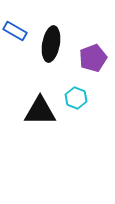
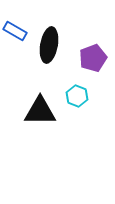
black ellipse: moved 2 px left, 1 px down
cyan hexagon: moved 1 px right, 2 px up
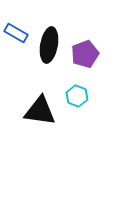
blue rectangle: moved 1 px right, 2 px down
purple pentagon: moved 8 px left, 4 px up
black triangle: rotated 8 degrees clockwise
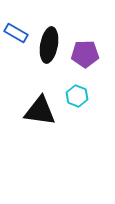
purple pentagon: rotated 20 degrees clockwise
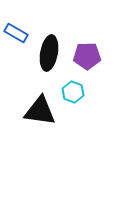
black ellipse: moved 8 px down
purple pentagon: moved 2 px right, 2 px down
cyan hexagon: moved 4 px left, 4 px up
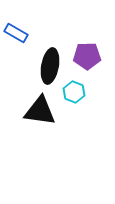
black ellipse: moved 1 px right, 13 px down
cyan hexagon: moved 1 px right
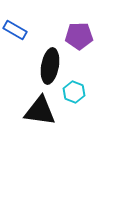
blue rectangle: moved 1 px left, 3 px up
purple pentagon: moved 8 px left, 20 px up
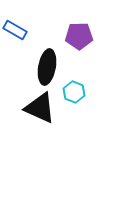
black ellipse: moved 3 px left, 1 px down
black triangle: moved 3 px up; rotated 16 degrees clockwise
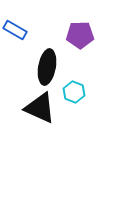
purple pentagon: moved 1 px right, 1 px up
